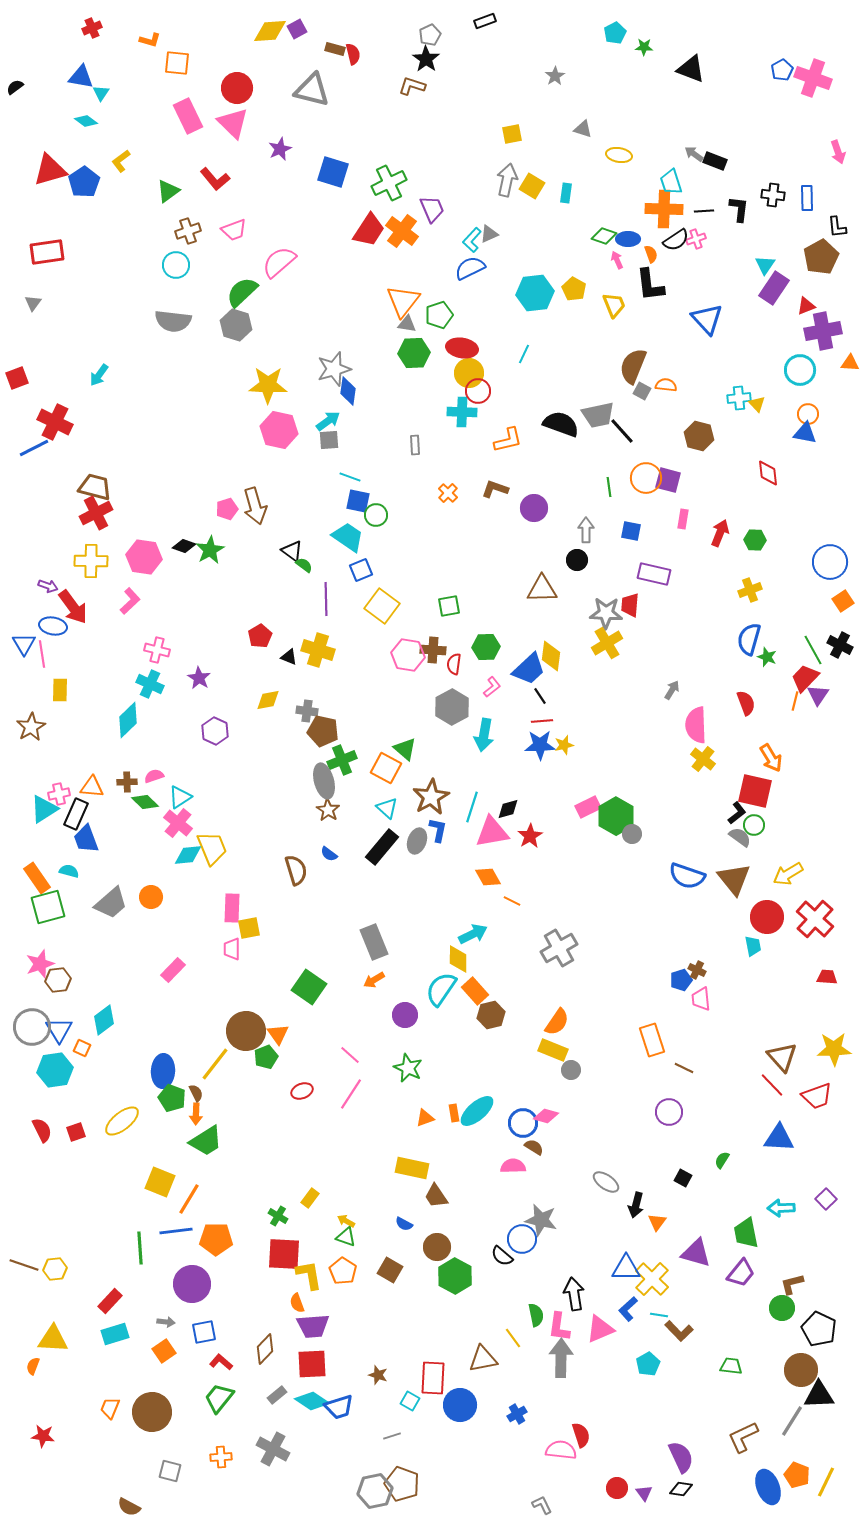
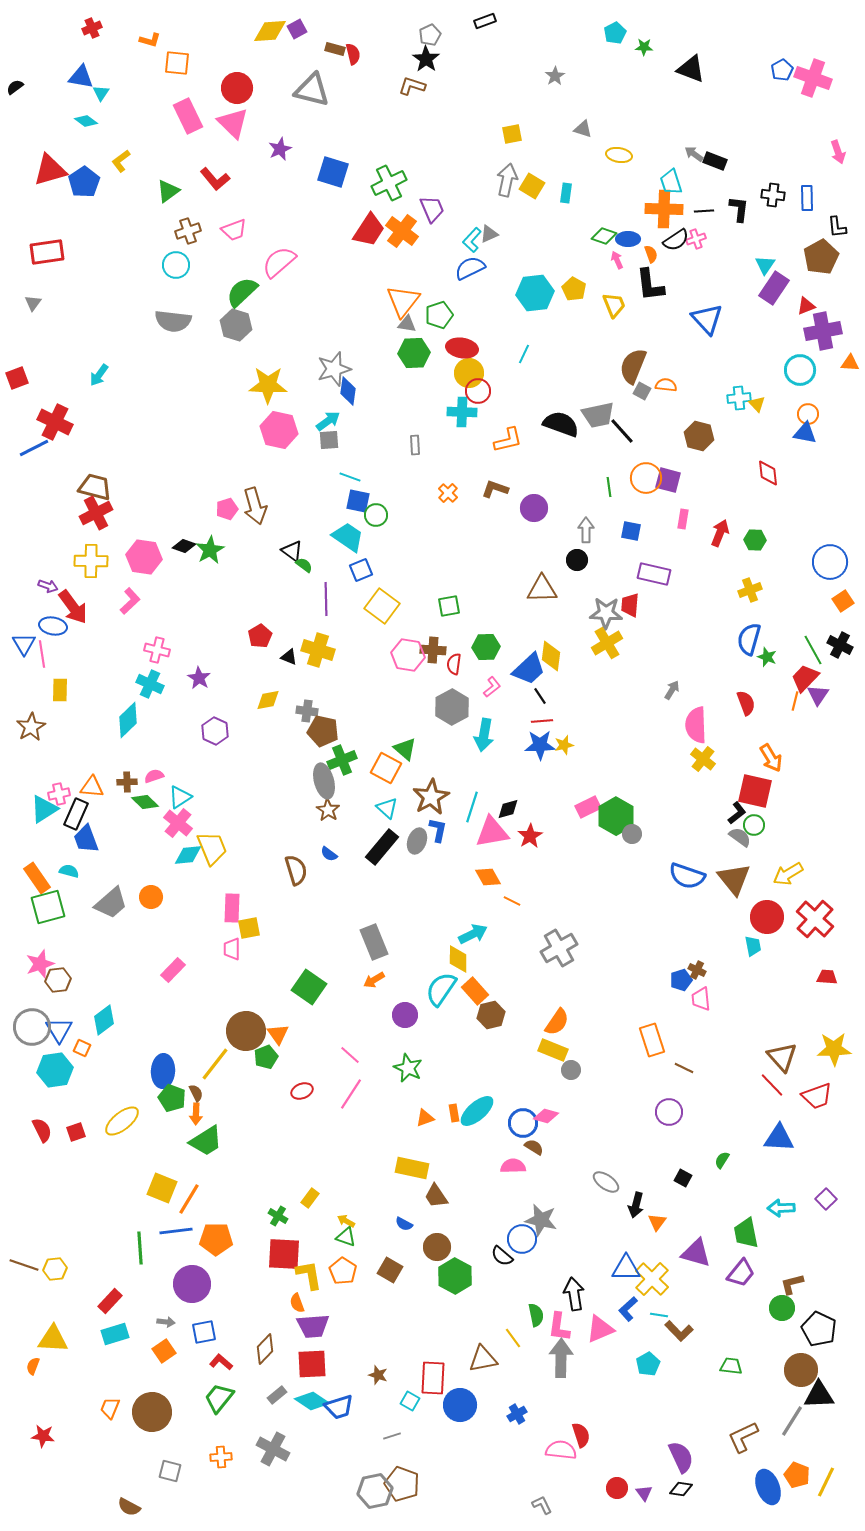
yellow square at (160, 1182): moved 2 px right, 6 px down
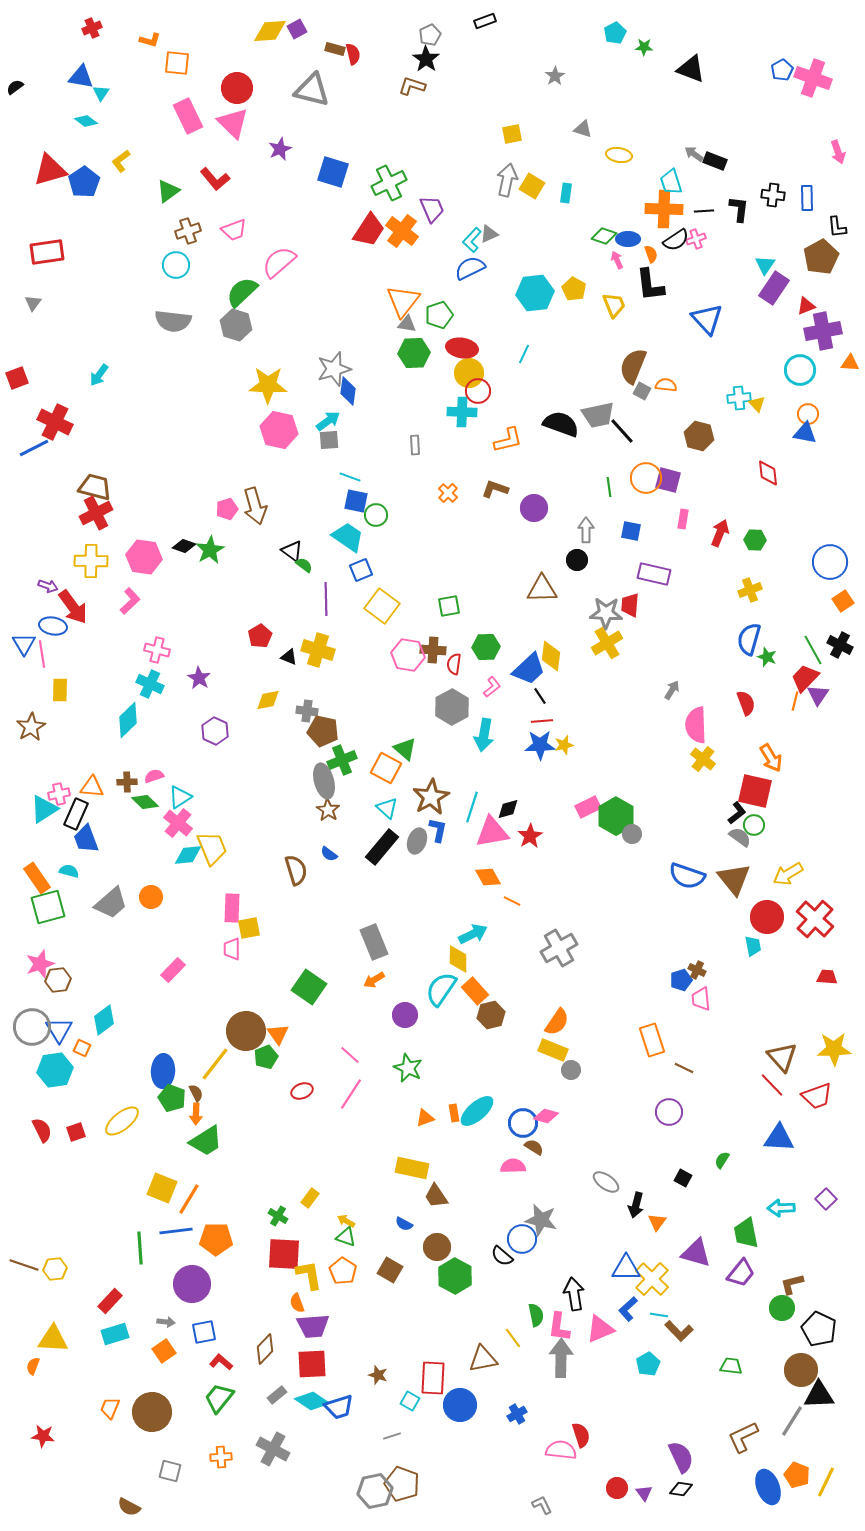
blue square at (358, 501): moved 2 px left
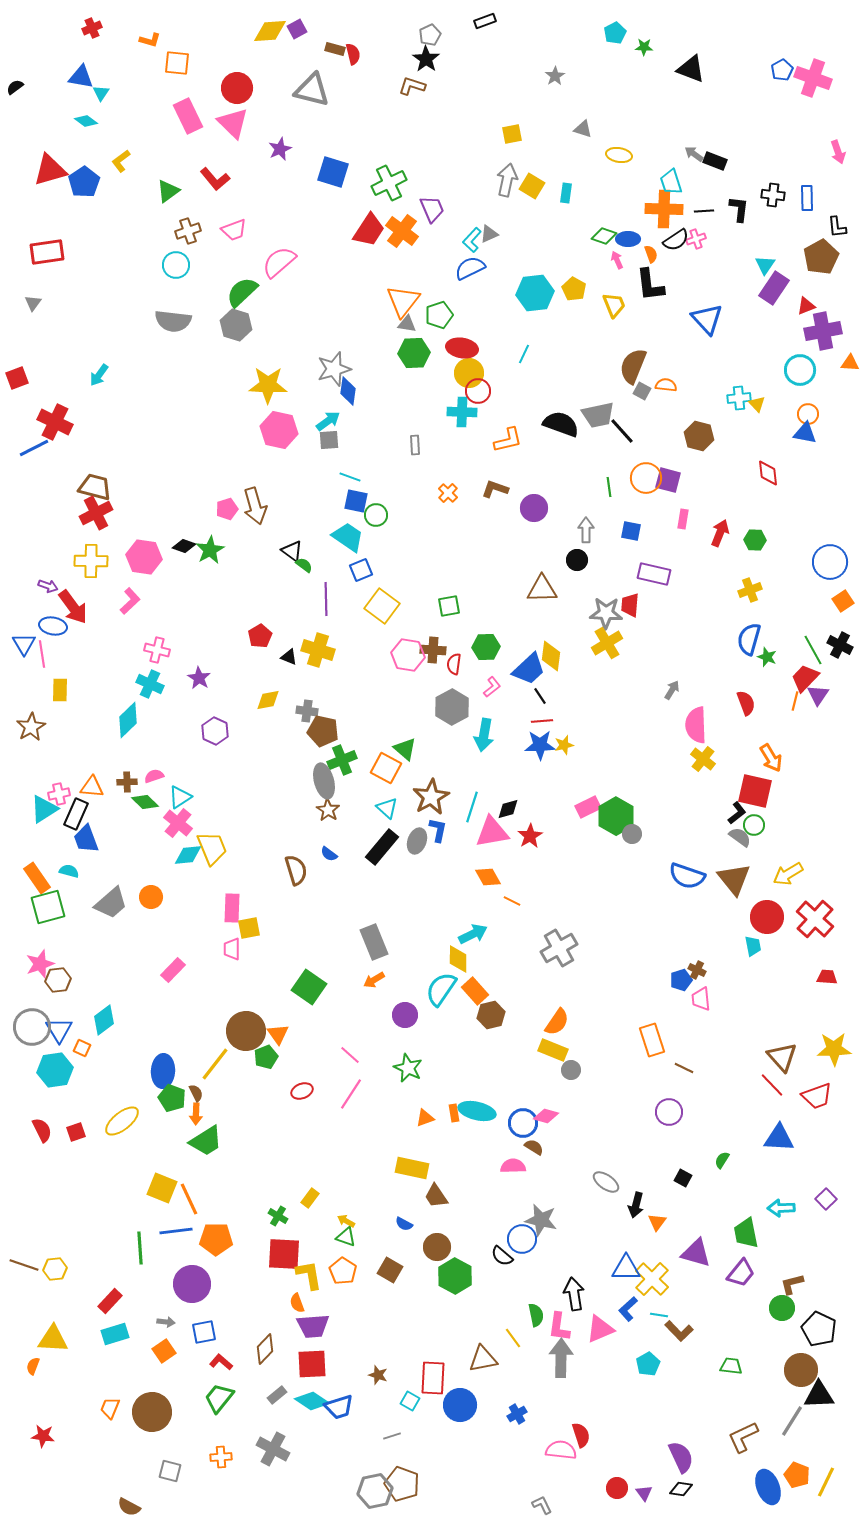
cyan ellipse at (477, 1111): rotated 54 degrees clockwise
orange line at (189, 1199): rotated 56 degrees counterclockwise
